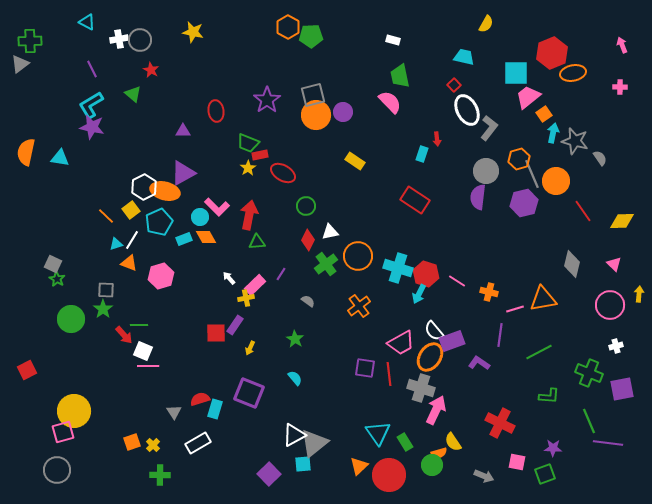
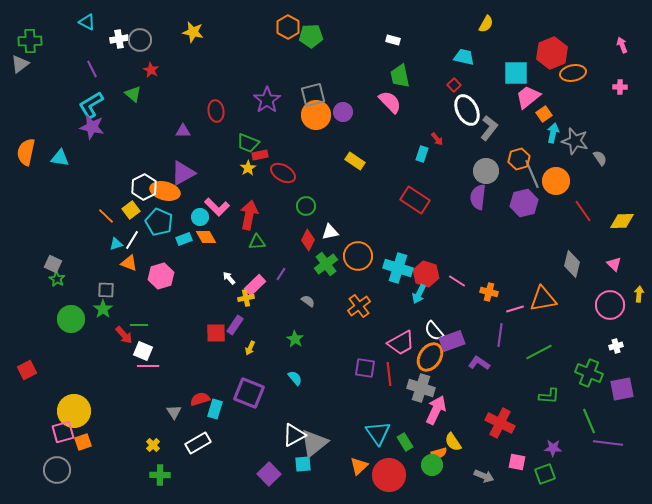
red arrow at (437, 139): rotated 32 degrees counterclockwise
cyan pentagon at (159, 222): rotated 24 degrees counterclockwise
orange square at (132, 442): moved 49 px left
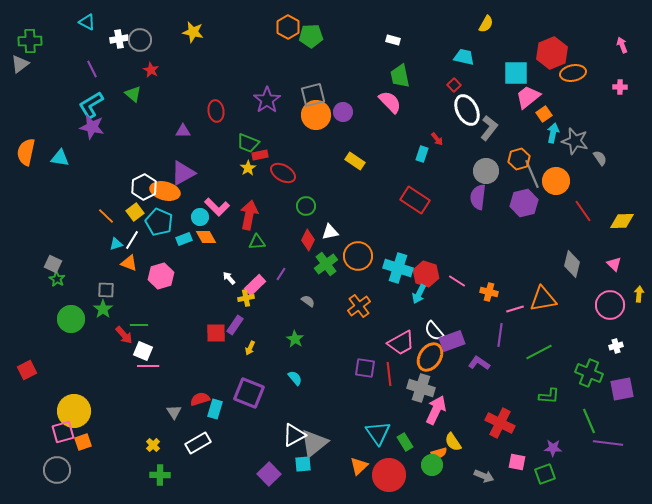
yellow square at (131, 210): moved 4 px right, 2 px down
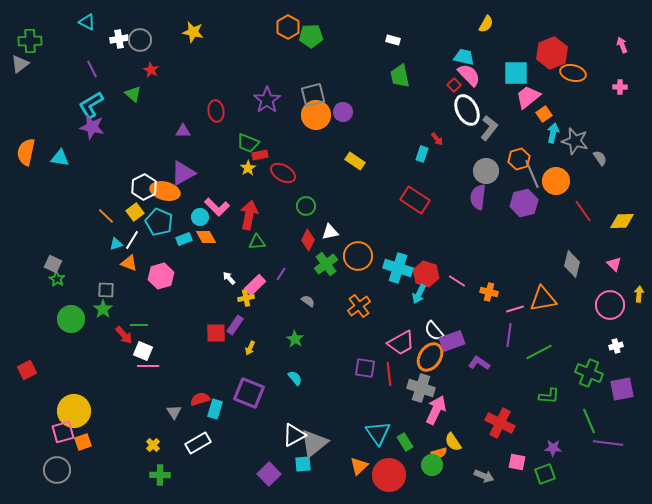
orange ellipse at (573, 73): rotated 25 degrees clockwise
pink semicircle at (390, 102): moved 79 px right, 27 px up
purple line at (500, 335): moved 9 px right
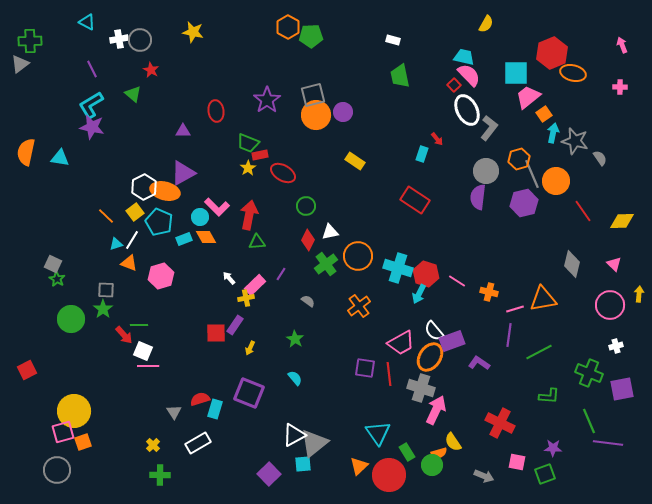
green rectangle at (405, 442): moved 2 px right, 10 px down
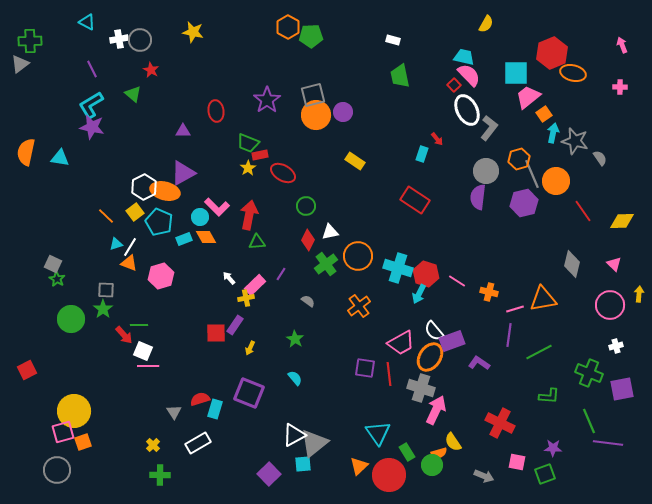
white line at (132, 240): moved 2 px left, 7 px down
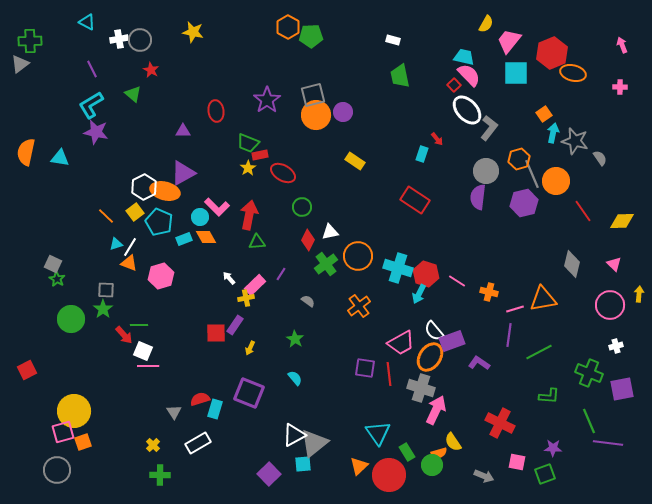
pink trapezoid at (528, 97): moved 19 px left, 56 px up; rotated 12 degrees counterclockwise
white ellipse at (467, 110): rotated 16 degrees counterclockwise
purple star at (92, 127): moved 4 px right, 5 px down
green circle at (306, 206): moved 4 px left, 1 px down
